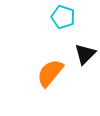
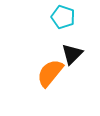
black triangle: moved 13 px left
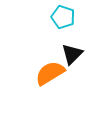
orange semicircle: rotated 20 degrees clockwise
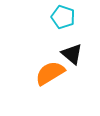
black triangle: rotated 35 degrees counterclockwise
